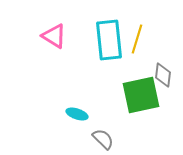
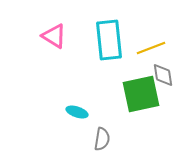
yellow line: moved 14 px right, 9 px down; rotated 52 degrees clockwise
gray diamond: rotated 15 degrees counterclockwise
green square: moved 1 px up
cyan ellipse: moved 2 px up
gray semicircle: moved 1 px left; rotated 55 degrees clockwise
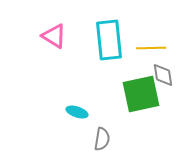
yellow line: rotated 20 degrees clockwise
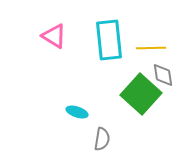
green square: rotated 36 degrees counterclockwise
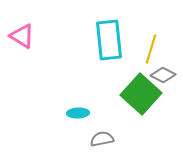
pink triangle: moved 32 px left
yellow line: moved 1 px down; rotated 72 degrees counterclockwise
gray diamond: rotated 55 degrees counterclockwise
cyan ellipse: moved 1 px right, 1 px down; rotated 20 degrees counterclockwise
gray semicircle: rotated 110 degrees counterclockwise
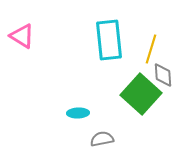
gray diamond: rotated 60 degrees clockwise
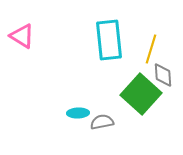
gray semicircle: moved 17 px up
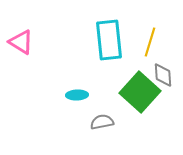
pink triangle: moved 1 px left, 6 px down
yellow line: moved 1 px left, 7 px up
green square: moved 1 px left, 2 px up
cyan ellipse: moved 1 px left, 18 px up
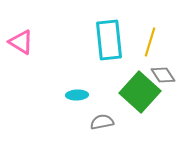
gray diamond: rotated 30 degrees counterclockwise
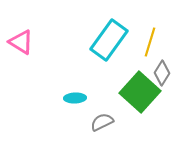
cyan rectangle: rotated 42 degrees clockwise
gray diamond: moved 1 px left, 2 px up; rotated 65 degrees clockwise
cyan ellipse: moved 2 px left, 3 px down
gray semicircle: rotated 15 degrees counterclockwise
